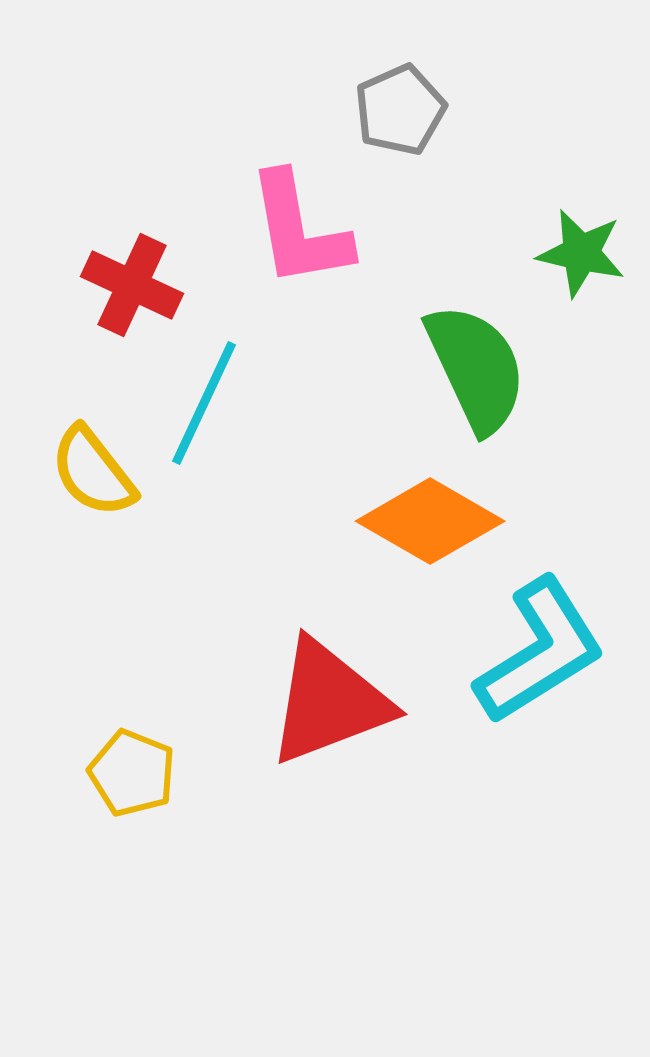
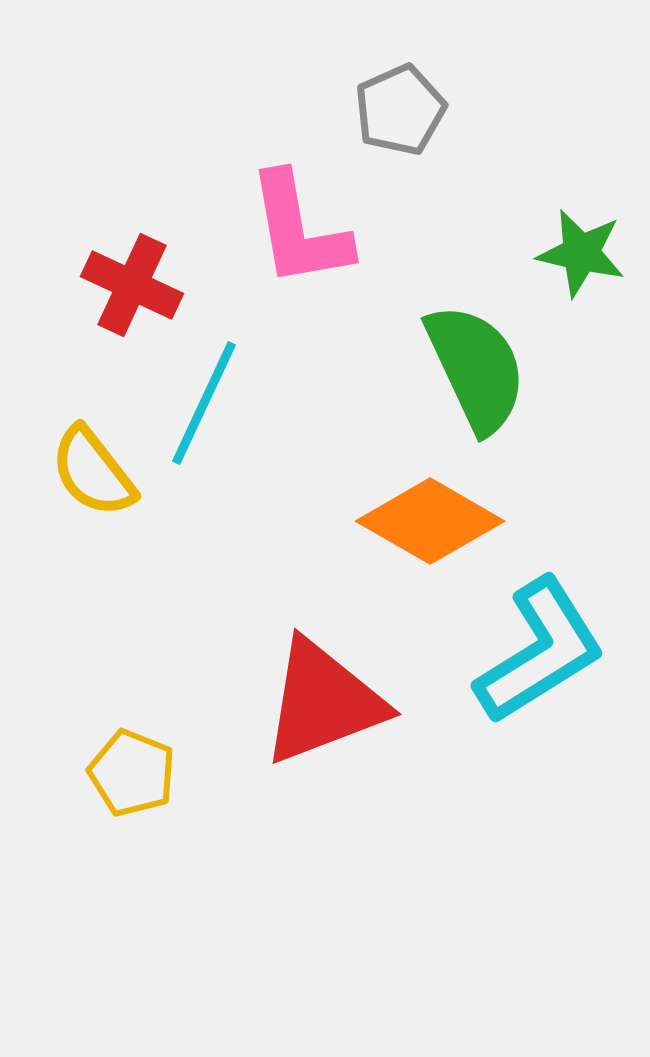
red triangle: moved 6 px left
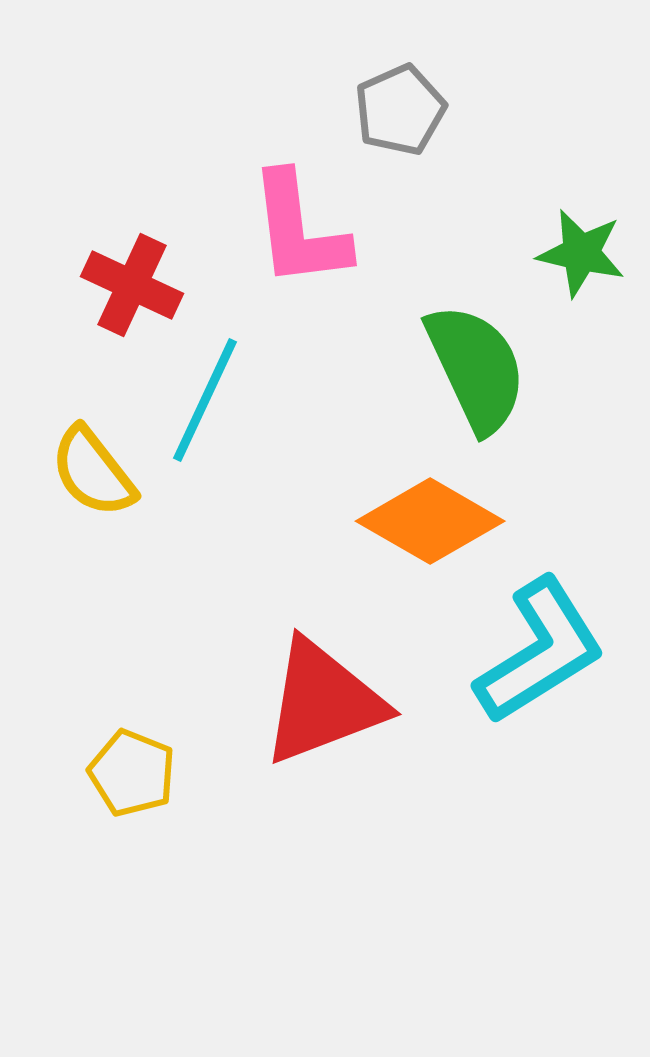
pink L-shape: rotated 3 degrees clockwise
cyan line: moved 1 px right, 3 px up
